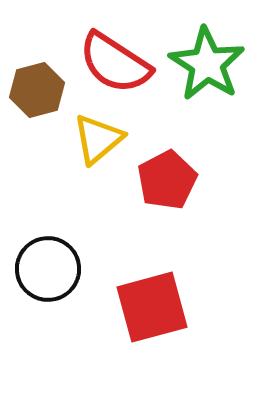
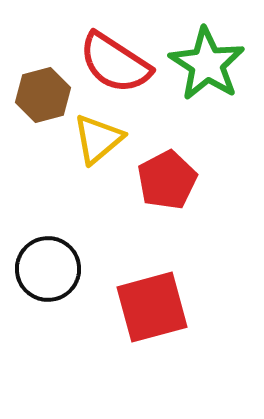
brown hexagon: moved 6 px right, 5 px down
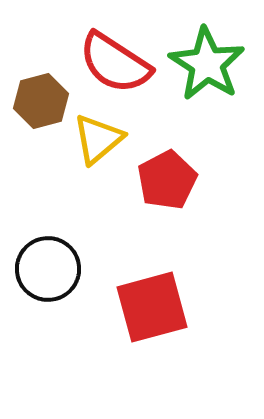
brown hexagon: moved 2 px left, 6 px down
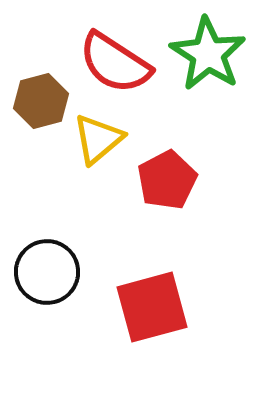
green star: moved 1 px right, 10 px up
black circle: moved 1 px left, 3 px down
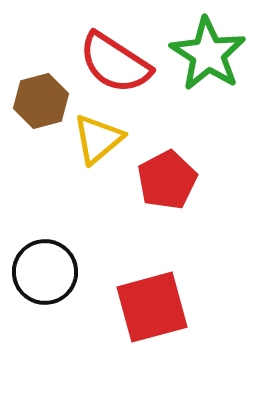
black circle: moved 2 px left
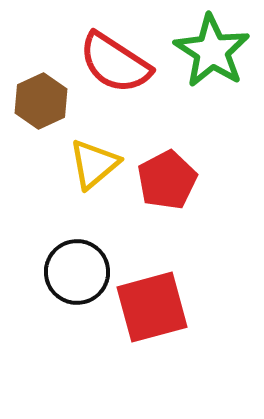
green star: moved 4 px right, 3 px up
brown hexagon: rotated 10 degrees counterclockwise
yellow triangle: moved 4 px left, 25 px down
black circle: moved 32 px right
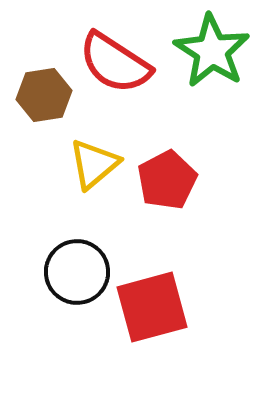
brown hexagon: moved 3 px right, 6 px up; rotated 16 degrees clockwise
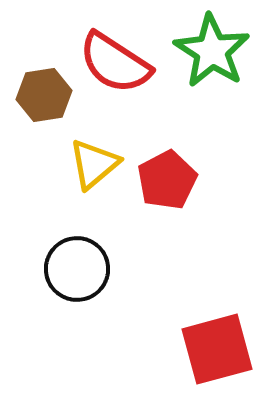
black circle: moved 3 px up
red square: moved 65 px right, 42 px down
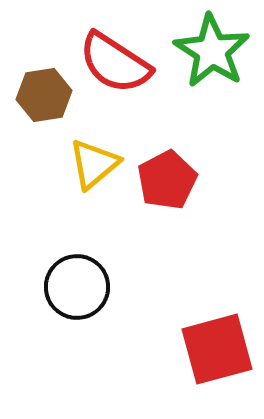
black circle: moved 18 px down
